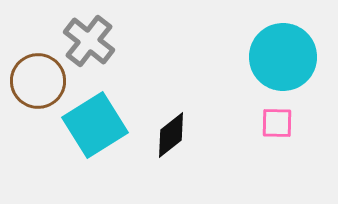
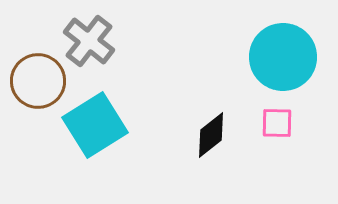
black diamond: moved 40 px right
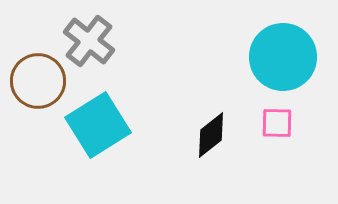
cyan square: moved 3 px right
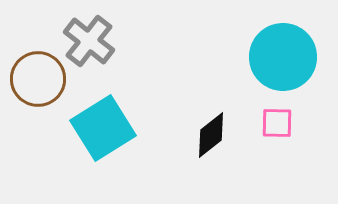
brown circle: moved 2 px up
cyan square: moved 5 px right, 3 px down
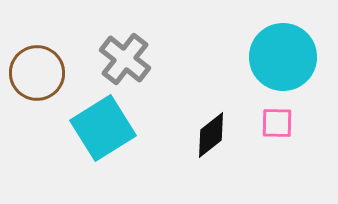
gray cross: moved 36 px right, 18 px down
brown circle: moved 1 px left, 6 px up
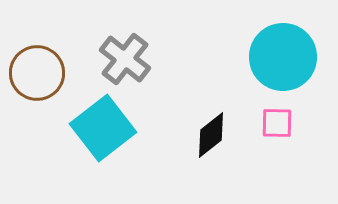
cyan square: rotated 6 degrees counterclockwise
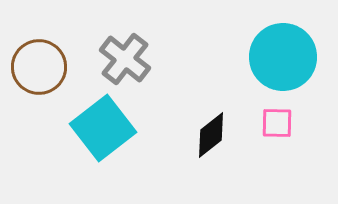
brown circle: moved 2 px right, 6 px up
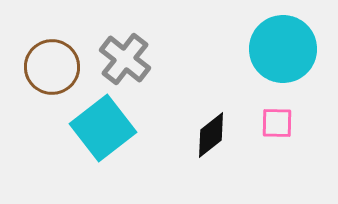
cyan circle: moved 8 px up
brown circle: moved 13 px right
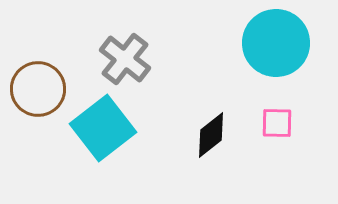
cyan circle: moved 7 px left, 6 px up
brown circle: moved 14 px left, 22 px down
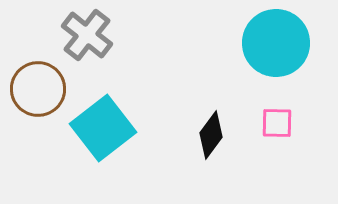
gray cross: moved 38 px left, 24 px up
black diamond: rotated 15 degrees counterclockwise
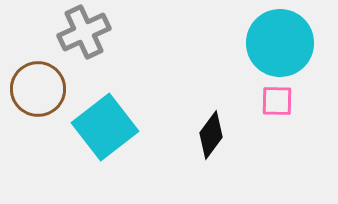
gray cross: moved 3 px left, 3 px up; rotated 27 degrees clockwise
cyan circle: moved 4 px right
pink square: moved 22 px up
cyan square: moved 2 px right, 1 px up
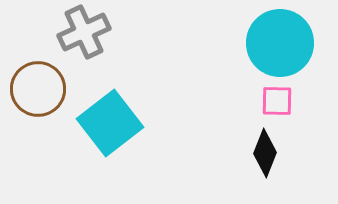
cyan square: moved 5 px right, 4 px up
black diamond: moved 54 px right, 18 px down; rotated 15 degrees counterclockwise
